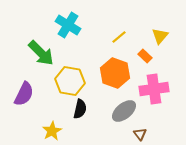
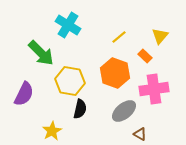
brown triangle: rotated 24 degrees counterclockwise
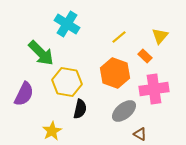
cyan cross: moved 1 px left, 1 px up
yellow hexagon: moved 3 px left, 1 px down
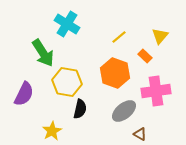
green arrow: moved 2 px right; rotated 12 degrees clockwise
pink cross: moved 2 px right, 2 px down
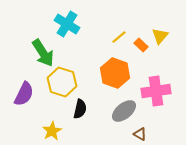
orange rectangle: moved 4 px left, 11 px up
yellow hexagon: moved 5 px left; rotated 8 degrees clockwise
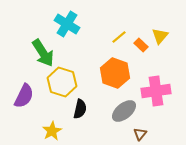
purple semicircle: moved 2 px down
brown triangle: rotated 40 degrees clockwise
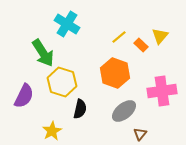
pink cross: moved 6 px right
